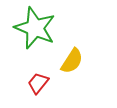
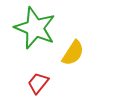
yellow semicircle: moved 1 px right, 8 px up
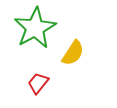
green star: rotated 21 degrees clockwise
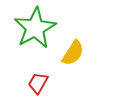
red trapezoid: rotated 10 degrees counterclockwise
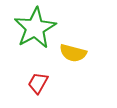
yellow semicircle: rotated 72 degrees clockwise
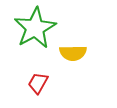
yellow semicircle: rotated 16 degrees counterclockwise
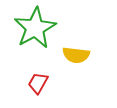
yellow semicircle: moved 3 px right, 2 px down; rotated 8 degrees clockwise
